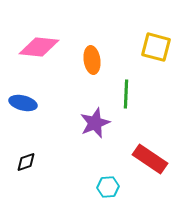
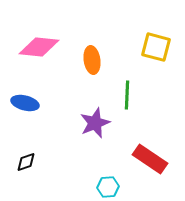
green line: moved 1 px right, 1 px down
blue ellipse: moved 2 px right
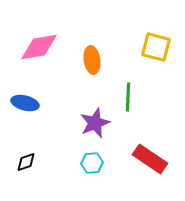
pink diamond: rotated 15 degrees counterclockwise
green line: moved 1 px right, 2 px down
cyan hexagon: moved 16 px left, 24 px up
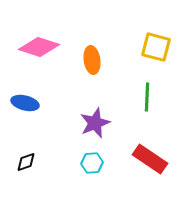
pink diamond: rotated 27 degrees clockwise
green line: moved 19 px right
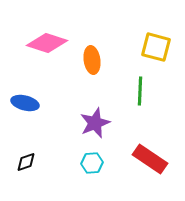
pink diamond: moved 8 px right, 4 px up
green line: moved 7 px left, 6 px up
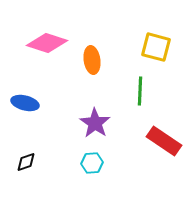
purple star: rotated 16 degrees counterclockwise
red rectangle: moved 14 px right, 18 px up
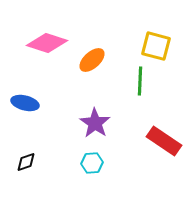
yellow square: moved 1 px up
orange ellipse: rotated 56 degrees clockwise
green line: moved 10 px up
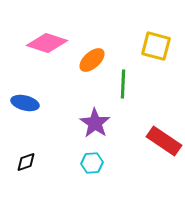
green line: moved 17 px left, 3 px down
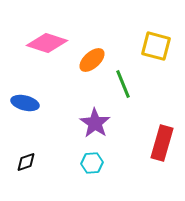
green line: rotated 24 degrees counterclockwise
red rectangle: moved 2 px left, 2 px down; rotated 72 degrees clockwise
